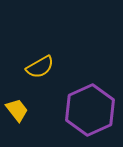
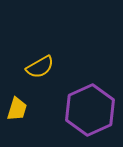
yellow trapezoid: moved 1 px up; rotated 55 degrees clockwise
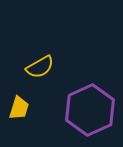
yellow trapezoid: moved 2 px right, 1 px up
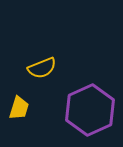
yellow semicircle: moved 2 px right, 1 px down; rotated 8 degrees clockwise
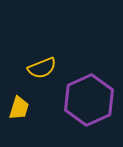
purple hexagon: moved 1 px left, 10 px up
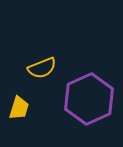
purple hexagon: moved 1 px up
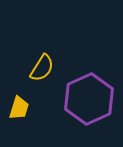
yellow semicircle: rotated 36 degrees counterclockwise
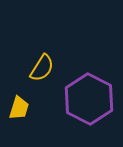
purple hexagon: rotated 9 degrees counterclockwise
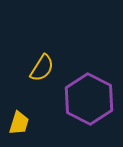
yellow trapezoid: moved 15 px down
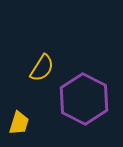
purple hexagon: moved 5 px left
